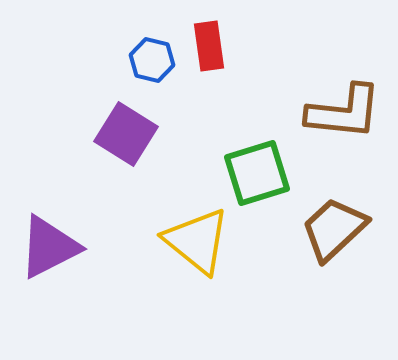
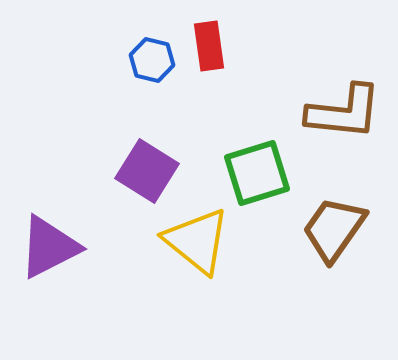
purple square: moved 21 px right, 37 px down
brown trapezoid: rotated 12 degrees counterclockwise
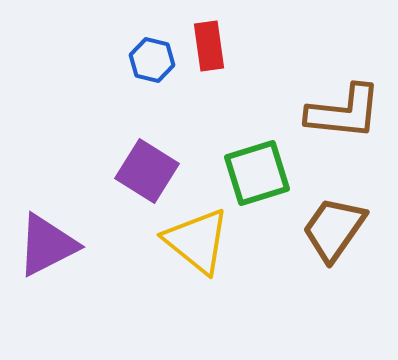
purple triangle: moved 2 px left, 2 px up
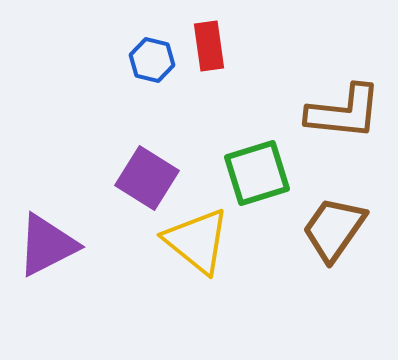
purple square: moved 7 px down
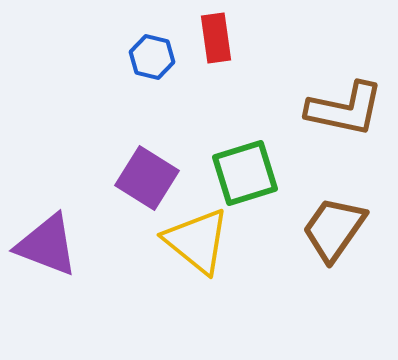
red rectangle: moved 7 px right, 8 px up
blue hexagon: moved 3 px up
brown L-shape: moved 1 px right, 3 px up; rotated 6 degrees clockwise
green square: moved 12 px left
purple triangle: rotated 48 degrees clockwise
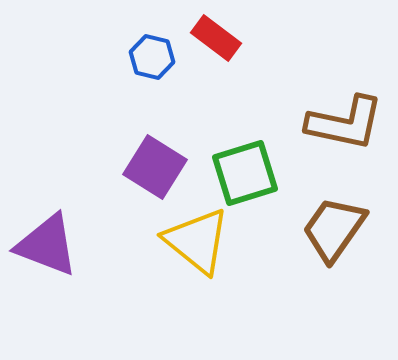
red rectangle: rotated 45 degrees counterclockwise
brown L-shape: moved 14 px down
purple square: moved 8 px right, 11 px up
